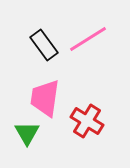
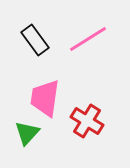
black rectangle: moved 9 px left, 5 px up
green triangle: rotated 12 degrees clockwise
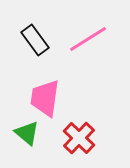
red cross: moved 8 px left, 17 px down; rotated 12 degrees clockwise
green triangle: rotated 32 degrees counterclockwise
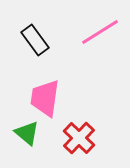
pink line: moved 12 px right, 7 px up
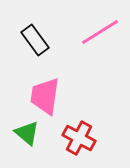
pink trapezoid: moved 2 px up
red cross: rotated 16 degrees counterclockwise
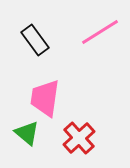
pink trapezoid: moved 2 px down
red cross: rotated 20 degrees clockwise
